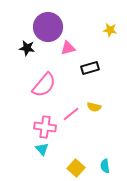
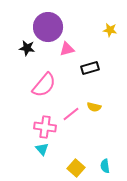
pink triangle: moved 1 px left, 1 px down
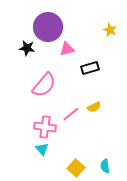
yellow star: rotated 16 degrees clockwise
yellow semicircle: rotated 40 degrees counterclockwise
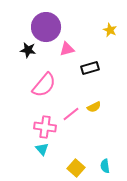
purple circle: moved 2 px left
black star: moved 1 px right, 2 px down
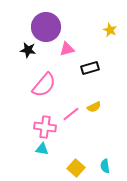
cyan triangle: rotated 40 degrees counterclockwise
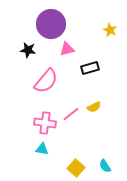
purple circle: moved 5 px right, 3 px up
pink semicircle: moved 2 px right, 4 px up
pink cross: moved 4 px up
cyan semicircle: rotated 24 degrees counterclockwise
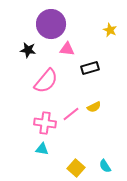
pink triangle: rotated 21 degrees clockwise
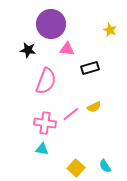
pink semicircle: rotated 20 degrees counterclockwise
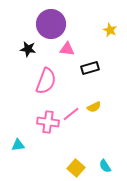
black star: moved 1 px up
pink cross: moved 3 px right, 1 px up
cyan triangle: moved 24 px left, 4 px up; rotated 16 degrees counterclockwise
